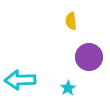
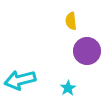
purple circle: moved 2 px left, 6 px up
cyan arrow: rotated 12 degrees counterclockwise
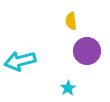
cyan arrow: moved 19 px up
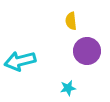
cyan star: rotated 21 degrees clockwise
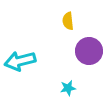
yellow semicircle: moved 3 px left
purple circle: moved 2 px right
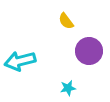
yellow semicircle: moved 2 px left; rotated 30 degrees counterclockwise
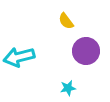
purple circle: moved 3 px left
cyan arrow: moved 1 px left, 4 px up
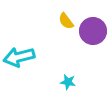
purple circle: moved 7 px right, 20 px up
cyan star: moved 6 px up; rotated 21 degrees clockwise
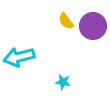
purple circle: moved 5 px up
cyan star: moved 5 px left
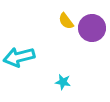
purple circle: moved 1 px left, 2 px down
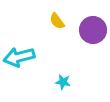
yellow semicircle: moved 9 px left
purple circle: moved 1 px right, 2 px down
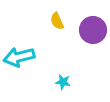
yellow semicircle: rotated 12 degrees clockwise
